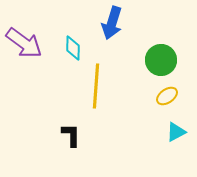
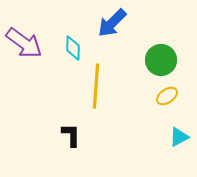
blue arrow: rotated 28 degrees clockwise
cyan triangle: moved 3 px right, 5 px down
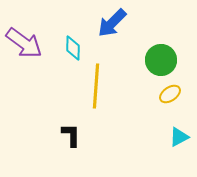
yellow ellipse: moved 3 px right, 2 px up
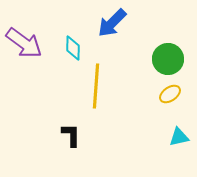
green circle: moved 7 px right, 1 px up
cyan triangle: rotated 15 degrees clockwise
